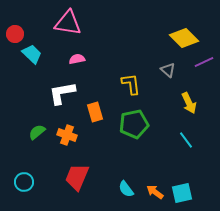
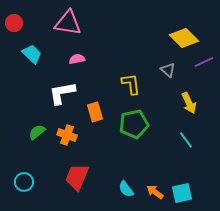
red circle: moved 1 px left, 11 px up
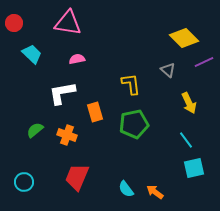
green semicircle: moved 2 px left, 2 px up
cyan square: moved 12 px right, 25 px up
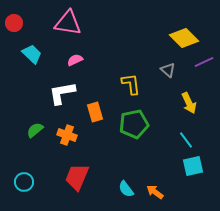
pink semicircle: moved 2 px left, 1 px down; rotated 14 degrees counterclockwise
cyan square: moved 1 px left, 2 px up
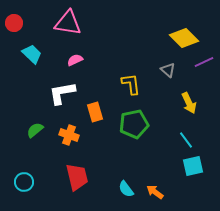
orange cross: moved 2 px right
red trapezoid: rotated 144 degrees clockwise
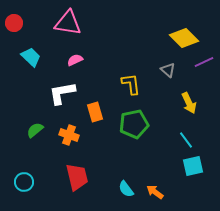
cyan trapezoid: moved 1 px left, 3 px down
